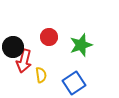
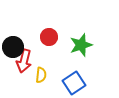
yellow semicircle: rotated 14 degrees clockwise
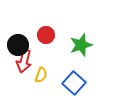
red circle: moved 3 px left, 2 px up
black circle: moved 5 px right, 2 px up
yellow semicircle: rotated 14 degrees clockwise
blue square: rotated 15 degrees counterclockwise
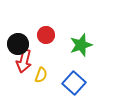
black circle: moved 1 px up
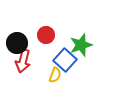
black circle: moved 1 px left, 1 px up
red arrow: moved 1 px left
yellow semicircle: moved 14 px right
blue square: moved 9 px left, 23 px up
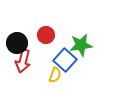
green star: rotated 10 degrees clockwise
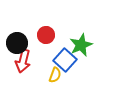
green star: rotated 15 degrees counterclockwise
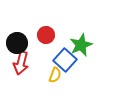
red arrow: moved 2 px left, 2 px down
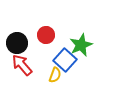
red arrow: moved 1 px right, 2 px down; rotated 125 degrees clockwise
